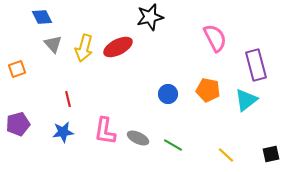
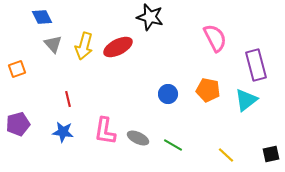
black star: rotated 28 degrees clockwise
yellow arrow: moved 2 px up
blue star: rotated 15 degrees clockwise
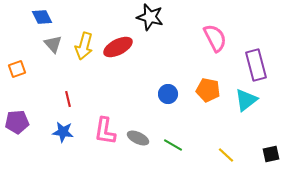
purple pentagon: moved 1 px left, 2 px up; rotated 10 degrees clockwise
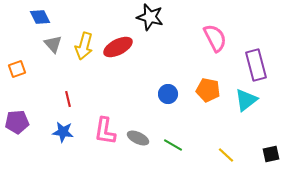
blue diamond: moved 2 px left
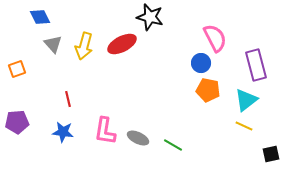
red ellipse: moved 4 px right, 3 px up
blue circle: moved 33 px right, 31 px up
yellow line: moved 18 px right, 29 px up; rotated 18 degrees counterclockwise
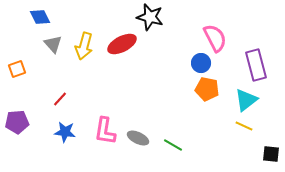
orange pentagon: moved 1 px left, 1 px up
red line: moved 8 px left; rotated 56 degrees clockwise
blue star: moved 2 px right
black square: rotated 18 degrees clockwise
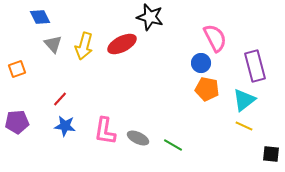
purple rectangle: moved 1 px left, 1 px down
cyan triangle: moved 2 px left
blue star: moved 6 px up
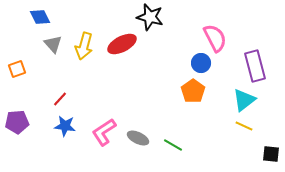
orange pentagon: moved 14 px left, 2 px down; rotated 25 degrees clockwise
pink L-shape: moved 1 px left, 1 px down; rotated 48 degrees clockwise
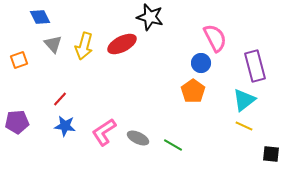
orange square: moved 2 px right, 9 px up
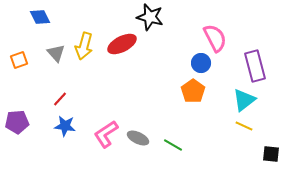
gray triangle: moved 3 px right, 9 px down
pink L-shape: moved 2 px right, 2 px down
